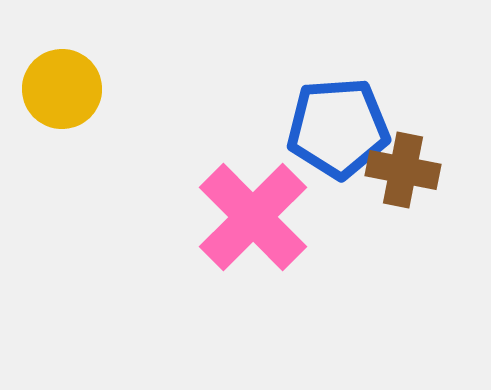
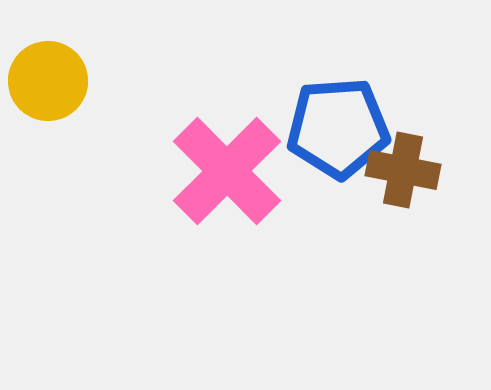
yellow circle: moved 14 px left, 8 px up
pink cross: moved 26 px left, 46 px up
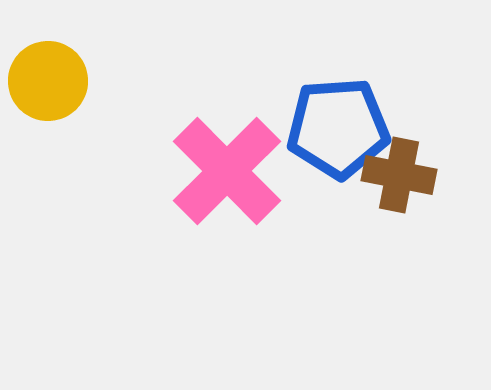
brown cross: moved 4 px left, 5 px down
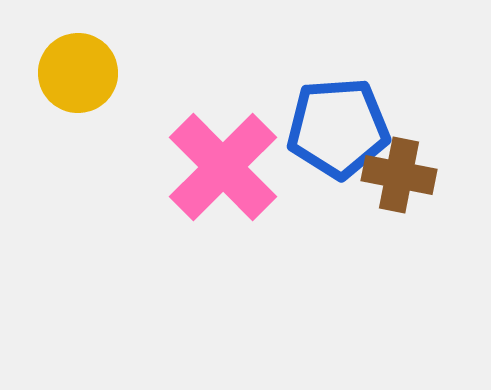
yellow circle: moved 30 px right, 8 px up
pink cross: moved 4 px left, 4 px up
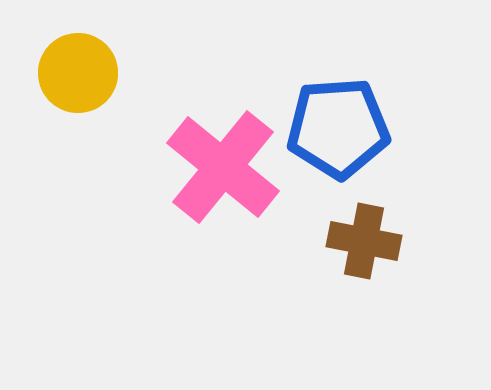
pink cross: rotated 6 degrees counterclockwise
brown cross: moved 35 px left, 66 px down
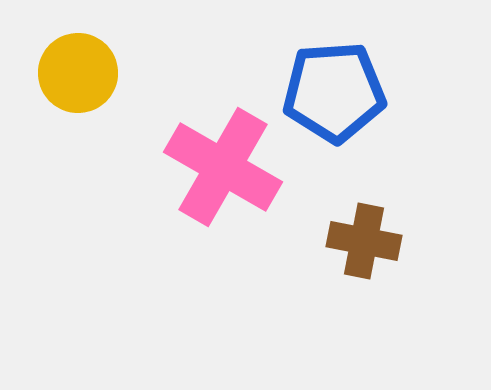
blue pentagon: moved 4 px left, 36 px up
pink cross: rotated 9 degrees counterclockwise
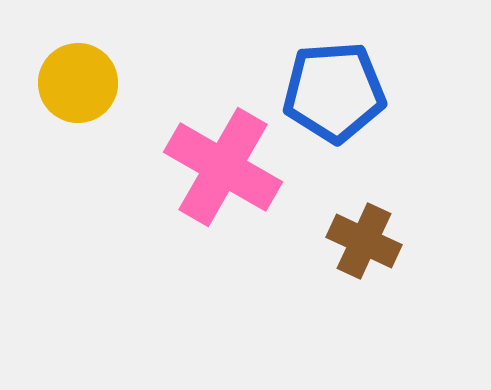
yellow circle: moved 10 px down
brown cross: rotated 14 degrees clockwise
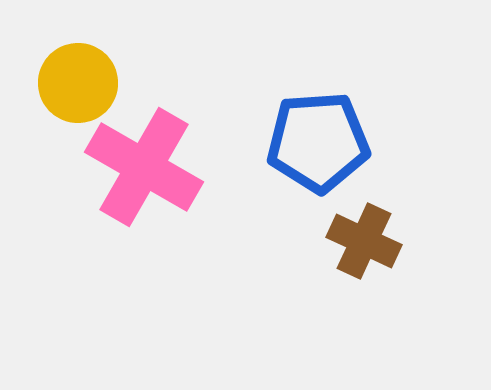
blue pentagon: moved 16 px left, 50 px down
pink cross: moved 79 px left
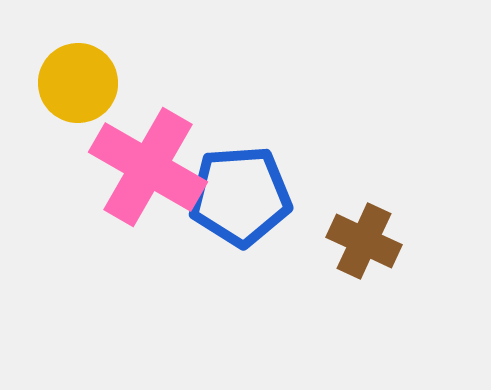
blue pentagon: moved 78 px left, 54 px down
pink cross: moved 4 px right
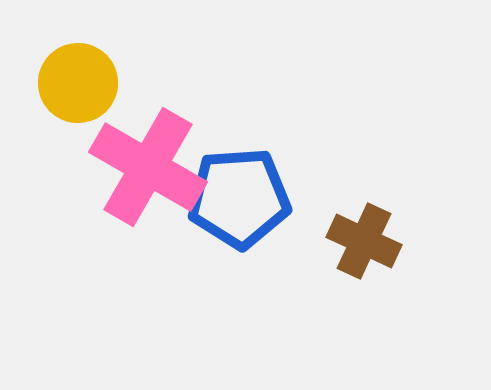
blue pentagon: moved 1 px left, 2 px down
